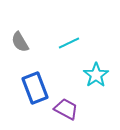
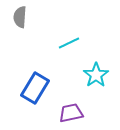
gray semicircle: moved 25 px up; rotated 35 degrees clockwise
blue rectangle: rotated 52 degrees clockwise
purple trapezoid: moved 5 px right, 4 px down; rotated 40 degrees counterclockwise
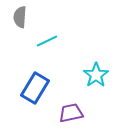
cyan line: moved 22 px left, 2 px up
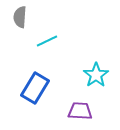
purple trapezoid: moved 9 px right, 2 px up; rotated 15 degrees clockwise
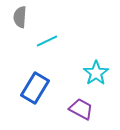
cyan star: moved 2 px up
purple trapezoid: moved 1 px right, 2 px up; rotated 25 degrees clockwise
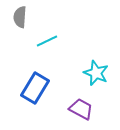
cyan star: rotated 15 degrees counterclockwise
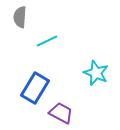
purple trapezoid: moved 20 px left, 4 px down
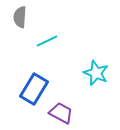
blue rectangle: moved 1 px left, 1 px down
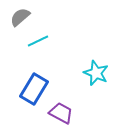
gray semicircle: rotated 45 degrees clockwise
cyan line: moved 9 px left
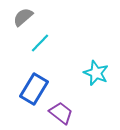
gray semicircle: moved 3 px right
cyan line: moved 2 px right, 2 px down; rotated 20 degrees counterclockwise
purple trapezoid: rotated 10 degrees clockwise
